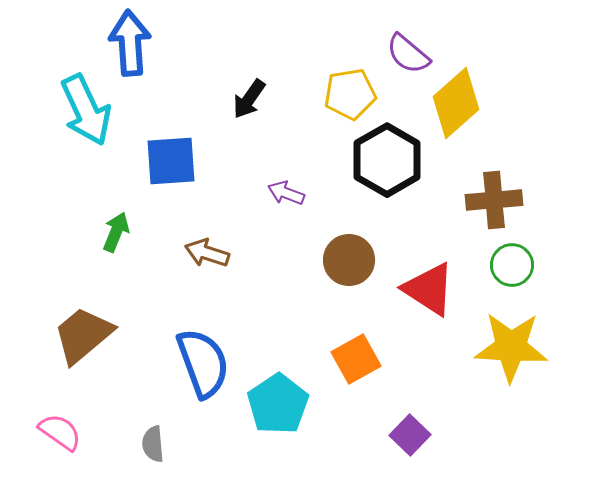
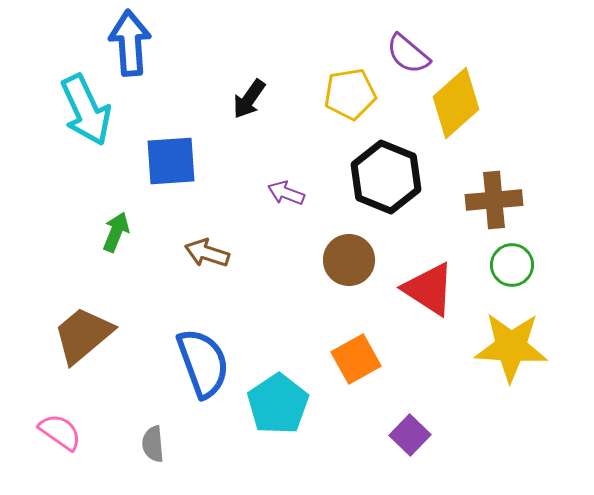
black hexagon: moved 1 px left, 17 px down; rotated 8 degrees counterclockwise
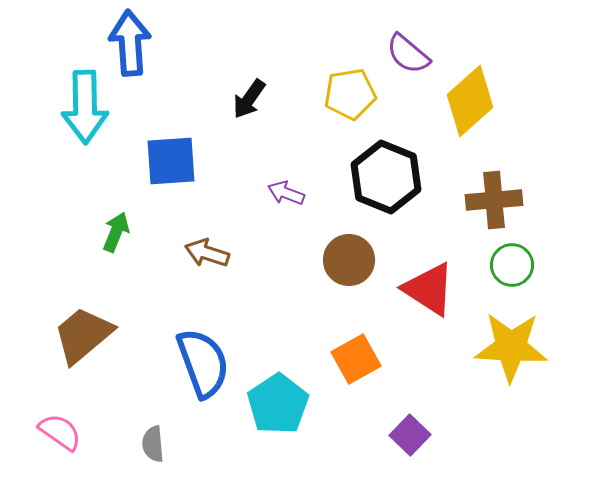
yellow diamond: moved 14 px right, 2 px up
cyan arrow: moved 1 px left, 3 px up; rotated 24 degrees clockwise
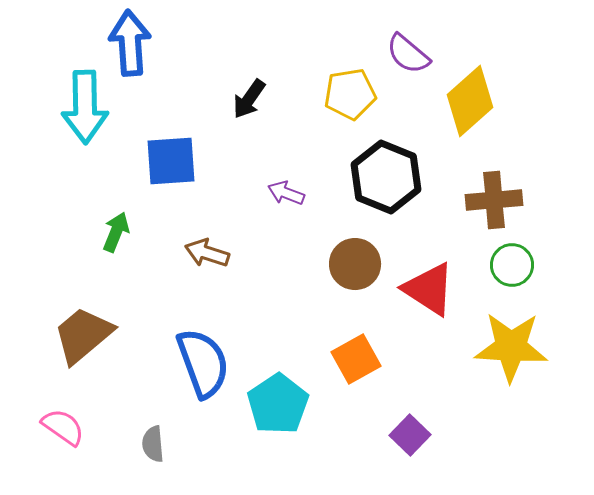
brown circle: moved 6 px right, 4 px down
pink semicircle: moved 3 px right, 5 px up
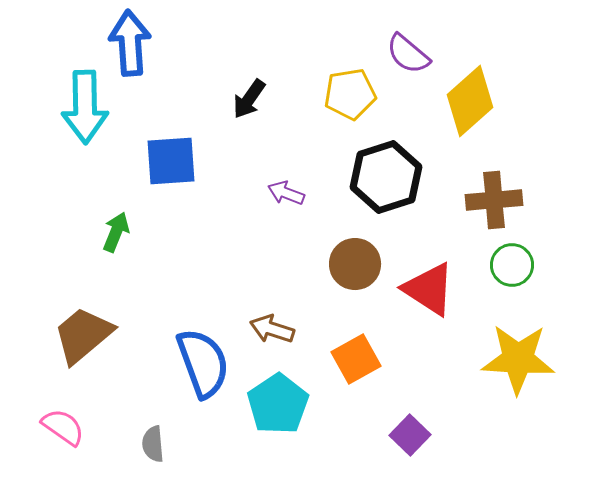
black hexagon: rotated 20 degrees clockwise
brown arrow: moved 65 px right, 76 px down
yellow star: moved 7 px right, 12 px down
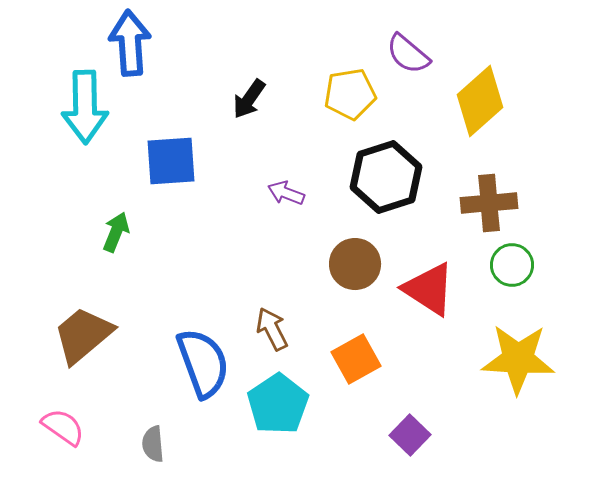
yellow diamond: moved 10 px right
brown cross: moved 5 px left, 3 px down
brown arrow: rotated 45 degrees clockwise
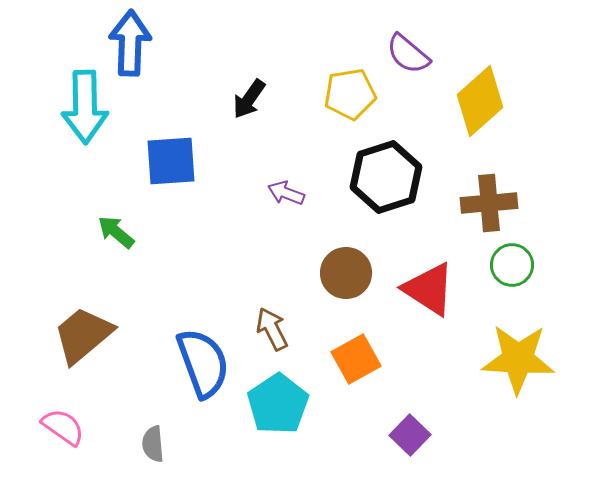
blue arrow: rotated 6 degrees clockwise
green arrow: rotated 72 degrees counterclockwise
brown circle: moved 9 px left, 9 px down
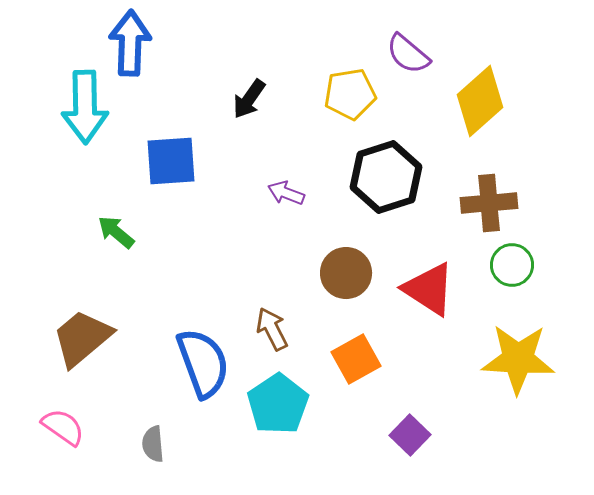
brown trapezoid: moved 1 px left, 3 px down
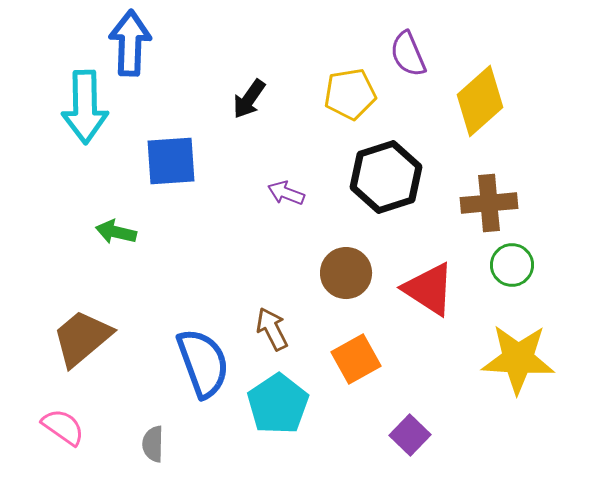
purple semicircle: rotated 27 degrees clockwise
green arrow: rotated 27 degrees counterclockwise
gray semicircle: rotated 6 degrees clockwise
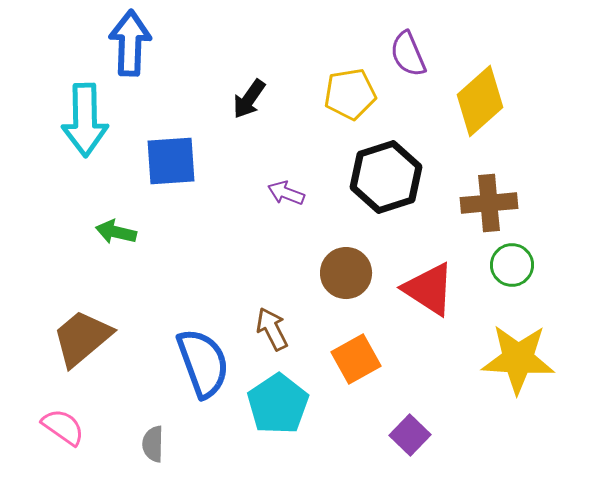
cyan arrow: moved 13 px down
